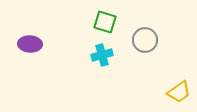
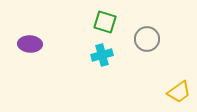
gray circle: moved 2 px right, 1 px up
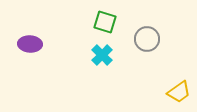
cyan cross: rotated 30 degrees counterclockwise
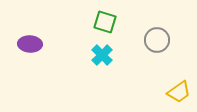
gray circle: moved 10 px right, 1 px down
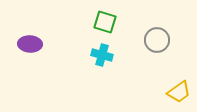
cyan cross: rotated 30 degrees counterclockwise
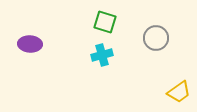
gray circle: moved 1 px left, 2 px up
cyan cross: rotated 30 degrees counterclockwise
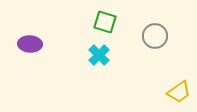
gray circle: moved 1 px left, 2 px up
cyan cross: moved 3 px left; rotated 30 degrees counterclockwise
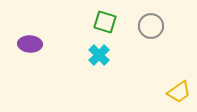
gray circle: moved 4 px left, 10 px up
